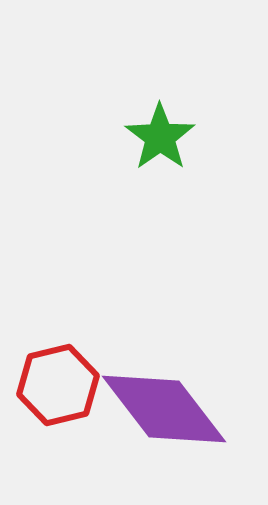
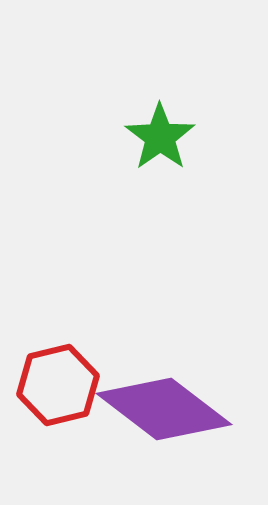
purple diamond: rotated 15 degrees counterclockwise
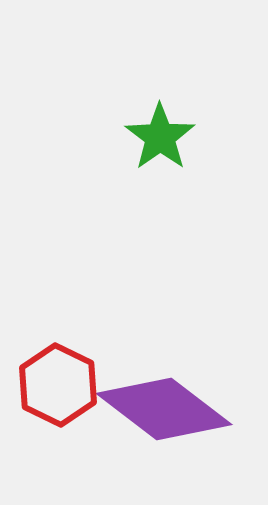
red hexagon: rotated 20 degrees counterclockwise
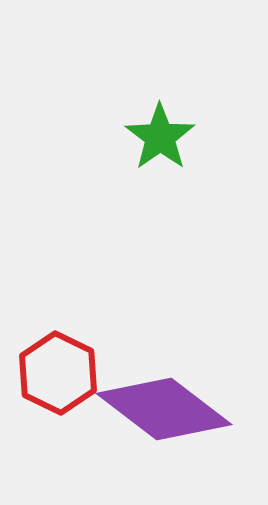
red hexagon: moved 12 px up
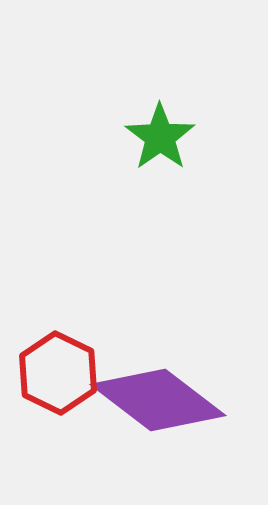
purple diamond: moved 6 px left, 9 px up
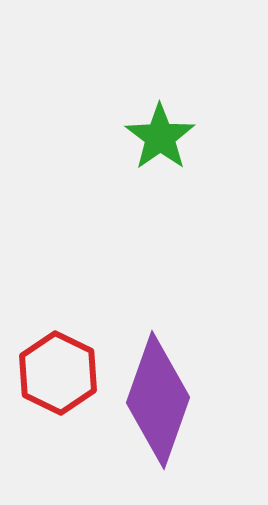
purple diamond: rotated 72 degrees clockwise
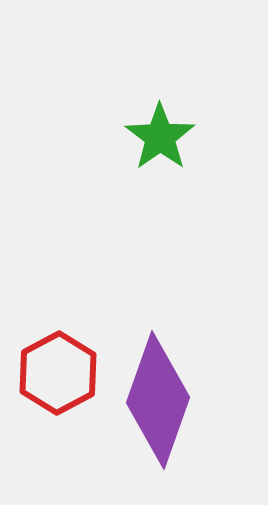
red hexagon: rotated 6 degrees clockwise
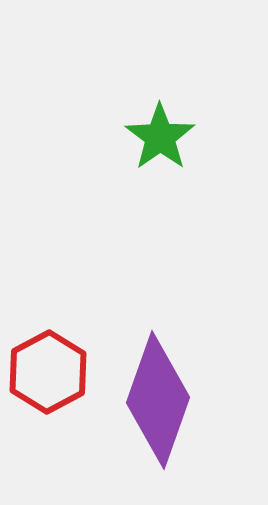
red hexagon: moved 10 px left, 1 px up
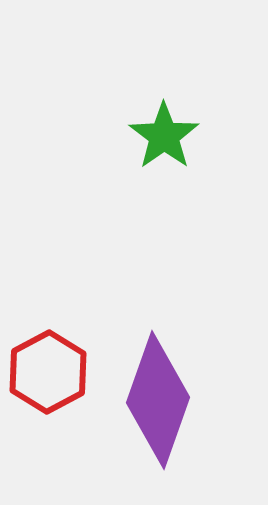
green star: moved 4 px right, 1 px up
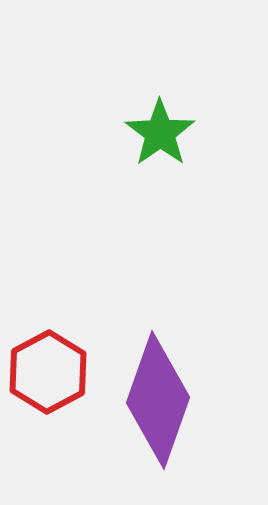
green star: moved 4 px left, 3 px up
